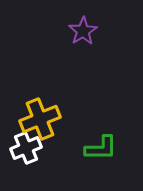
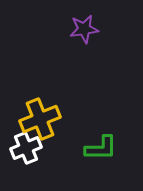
purple star: moved 1 px right, 2 px up; rotated 24 degrees clockwise
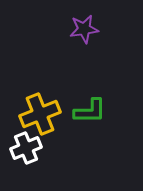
yellow cross: moved 5 px up
green L-shape: moved 11 px left, 37 px up
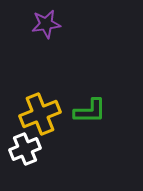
purple star: moved 38 px left, 5 px up
white cross: moved 1 px left, 1 px down
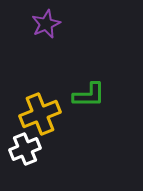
purple star: rotated 16 degrees counterclockwise
green L-shape: moved 1 px left, 16 px up
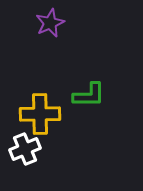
purple star: moved 4 px right, 1 px up
yellow cross: rotated 21 degrees clockwise
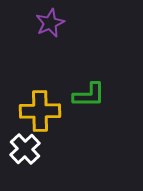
yellow cross: moved 3 px up
white cross: rotated 20 degrees counterclockwise
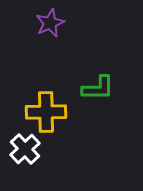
green L-shape: moved 9 px right, 7 px up
yellow cross: moved 6 px right, 1 px down
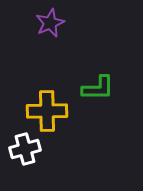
yellow cross: moved 1 px right, 1 px up
white cross: rotated 28 degrees clockwise
